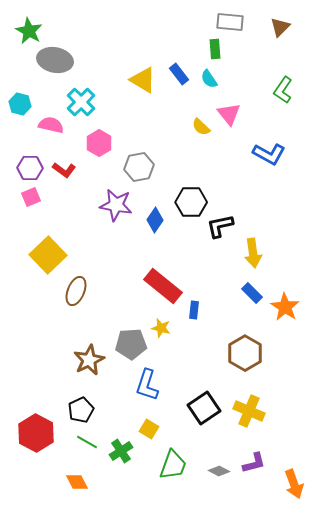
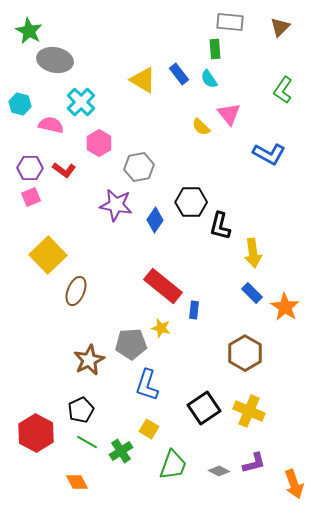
black L-shape at (220, 226): rotated 64 degrees counterclockwise
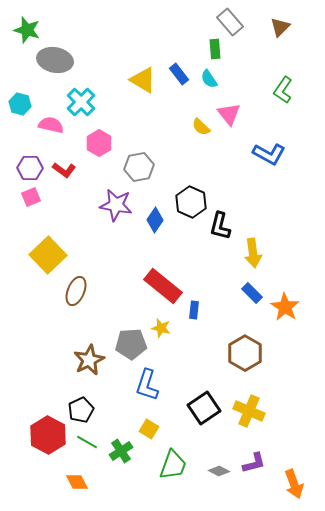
gray rectangle at (230, 22): rotated 44 degrees clockwise
green star at (29, 31): moved 2 px left, 1 px up; rotated 12 degrees counterclockwise
black hexagon at (191, 202): rotated 24 degrees clockwise
red hexagon at (36, 433): moved 12 px right, 2 px down
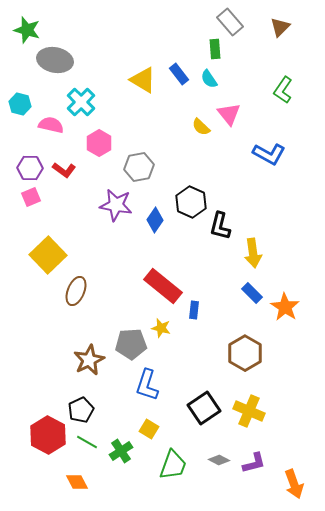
gray diamond at (219, 471): moved 11 px up
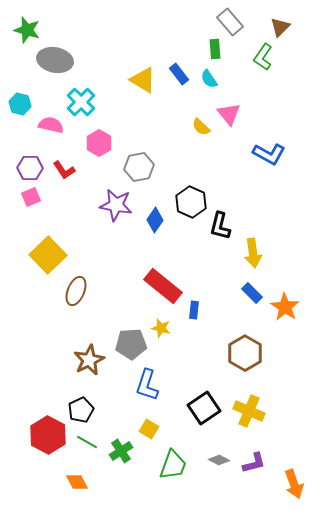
green L-shape at (283, 90): moved 20 px left, 33 px up
red L-shape at (64, 170): rotated 20 degrees clockwise
